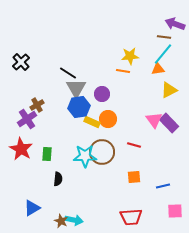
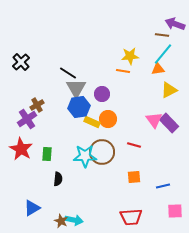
brown line: moved 2 px left, 2 px up
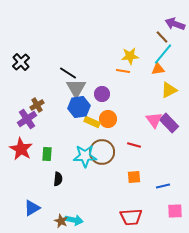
brown line: moved 2 px down; rotated 40 degrees clockwise
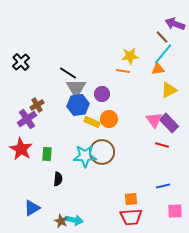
blue hexagon: moved 1 px left, 2 px up
orange circle: moved 1 px right
red line: moved 28 px right
orange square: moved 3 px left, 22 px down
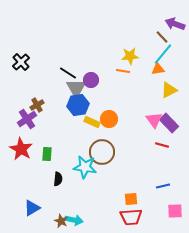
purple circle: moved 11 px left, 14 px up
cyan star: moved 11 px down; rotated 10 degrees clockwise
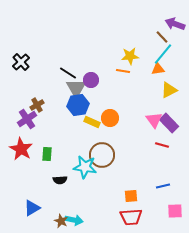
orange circle: moved 1 px right, 1 px up
brown circle: moved 3 px down
black semicircle: moved 2 px right, 1 px down; rotated 80 degrees clockwise
orange square: moved 3 px up
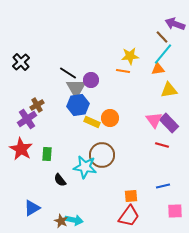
yellow triangle: rotated 18 degrees clockwise
black semicircle: rotated 56 degrees clockwise
red trapezoid: moved 2 px left, 1 px up; rotated 50 degrees counterclockwise
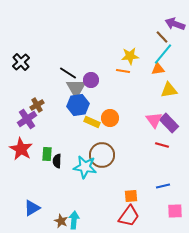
black semicircle: moved 3 px left, 19 px up; rotated 40 degrees clockwise
cyan arrow: rotated 96 degrees counterclockwise
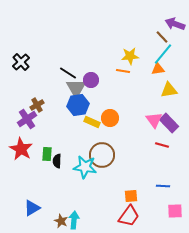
blue line: rotated 16 degrees clockwise
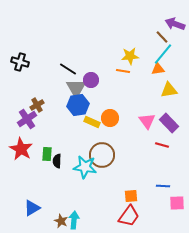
black cross: moved 1 px left; rotated 30 degrees counterclockwise
black line: moved 4 px up
pink triangle: moved 7 px left, 1 px down
pink square: moved 2 px right, 8 px up
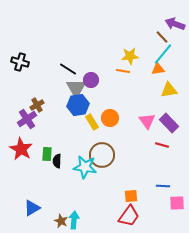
yellow rectangle: rotated 35 degrees clockwise
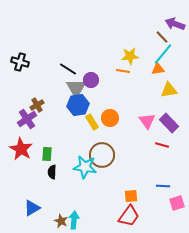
black semicircle: moved 5 px left, 11 px down
pink square: rotated 14 degrees counterclockwise
